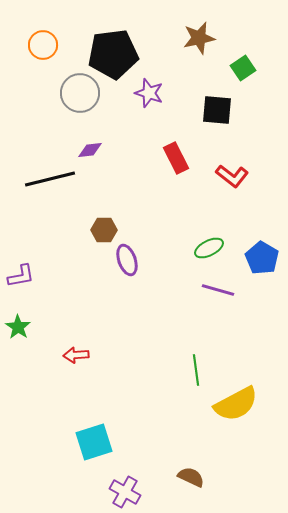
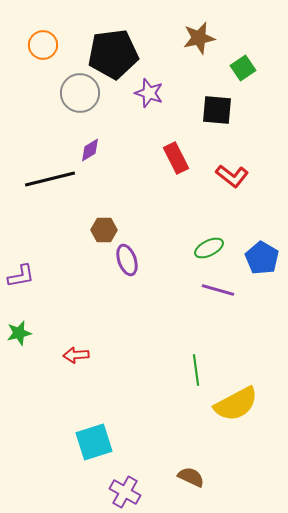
purple diamond: rotated 25 degrees counterclockwise
green star: moved 1 px right, 6 px down; rotated 25 degrees clockwise
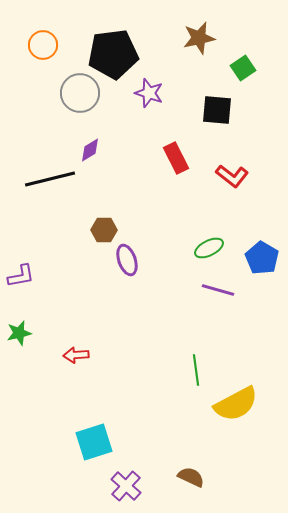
purple cross: moved 1 px right, 6 px up; rotated 12 degrees clockwise
